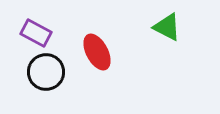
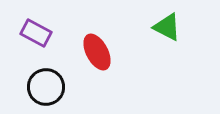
black circle: moved 15 px down
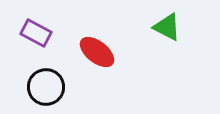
red ellipse: rotated 24 degrees counterclockwise
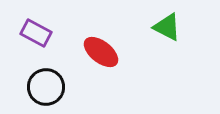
red ellipse: moved 4 px right
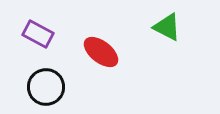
purple rectangle: moved 2 px right, 1 px down
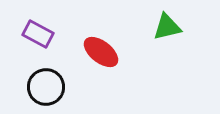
green triangle: rotated 40 degrees counterclockwise
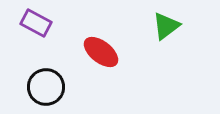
green triangle: moved 1 px left, 1 px up; rotated 24 degrees counterclockwise
purple rectangle: moved 2 px left, 11 px up
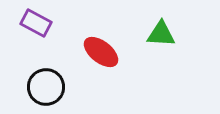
green triangle: moved 5 px left, 8 px down; rotated 40 degrees clockwise
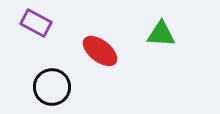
red ellipse: moved 1 px left, 1 px up
black circle: moved 6 px right
